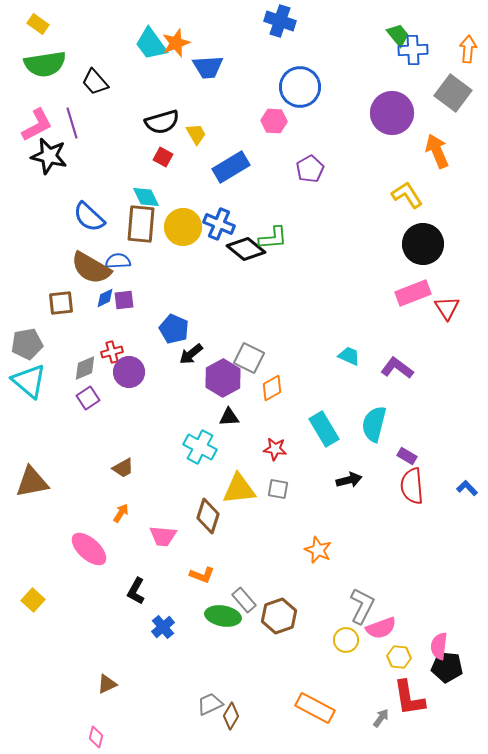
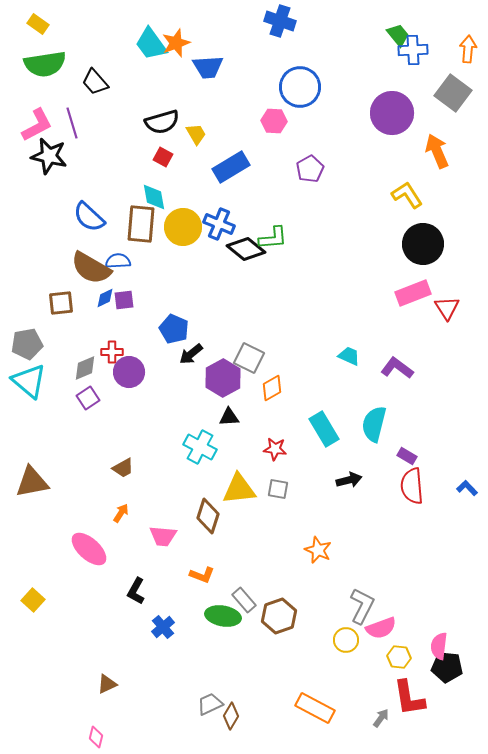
cyan diamond at (146, 197): moved 8 px right; rotated 16 degrees clockwise
red cross at (112, 352): rotated 15 degrees clockwise
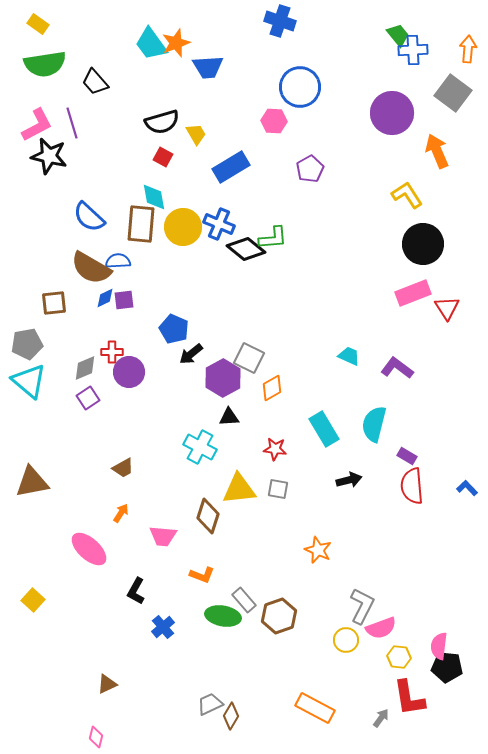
brown square at (61, 303): moved 7 px left
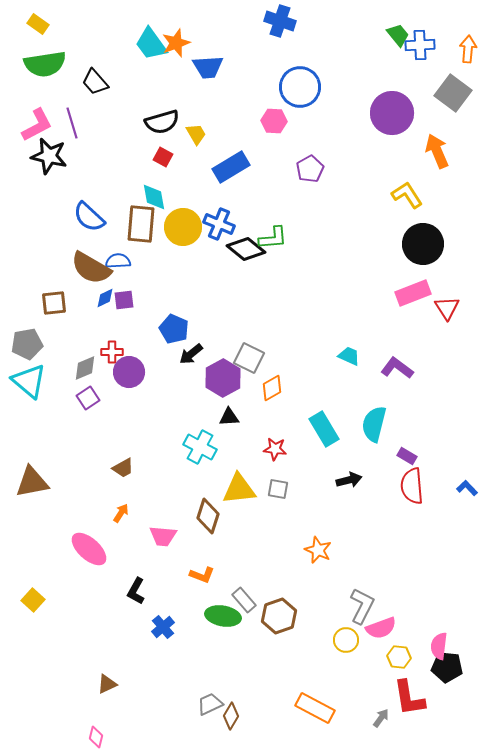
blue cross at (413, 50): moved 7 px right, 5 px up
